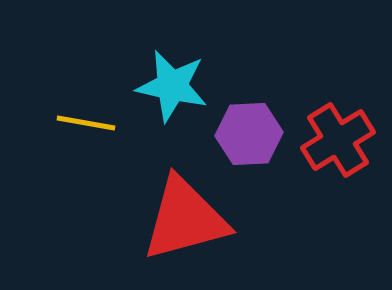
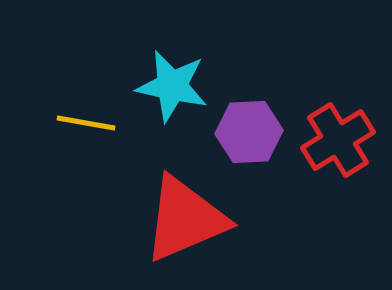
purple hexagon: moved 2 px up
red triangle: rotated 8 degrees counterclockwise
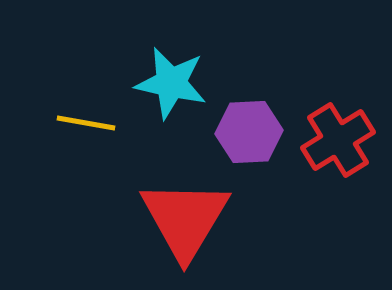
cyan star: moved 1 px left, 3 px up
red triangle: rotated 36 degrees counterclockwise
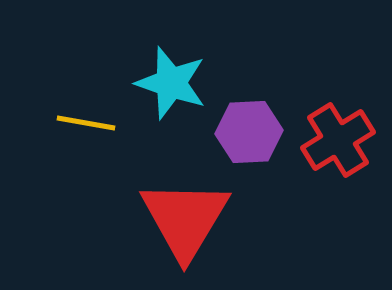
cyan star: rotated 6 degrees clockwise
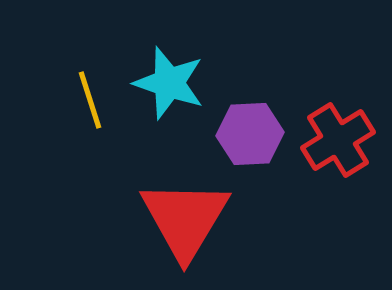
cyan star: moved 2 px left
yellow line: moved 4 px right, 23 px up; rotated 62 degrees clockwise
purple hexagon: moved 1 px right, 2 px down
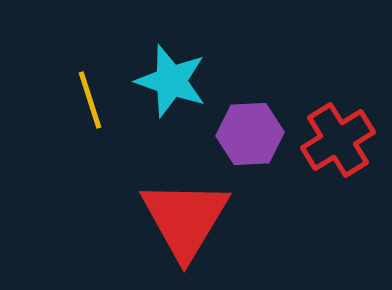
cyan star: moved 2 px right, 2 px up
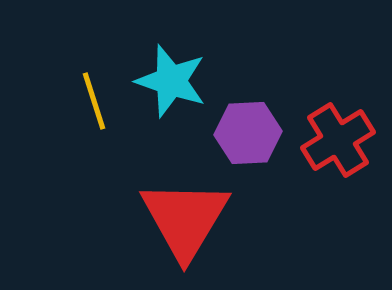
yellow line: moved 4 px right, 1 px down
purple hexagon: moved 2 px left, 1 px up
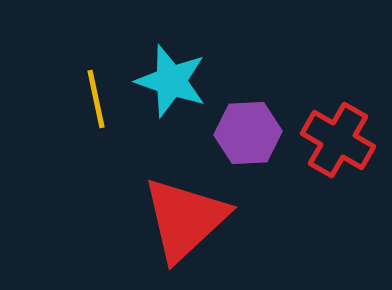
yellow line: moved 2 px right, 2 px up; rotated 6 degrees clockwise
red cross: rotated 28 degrees counterclockwise
red triangle: rotated 16 degrees clockwise
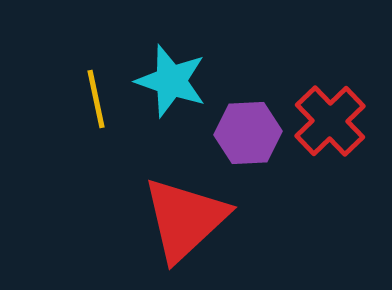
red cross: moved 8 px left, 19 px up; rotated 16 degrees clockwise
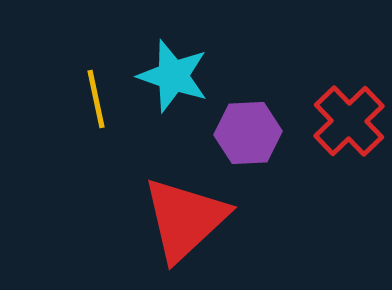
cyan star: moved 2 px right, 5 px up
red cross: moved 19 px right
